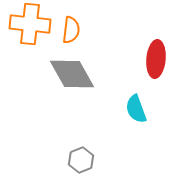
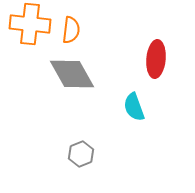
cyan semicircle: moved 2 px left, 2 px up
gray hexagon: moved 6 px up
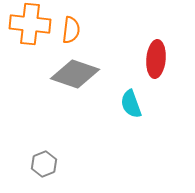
gray diamond: moved 3 px right; rotated 42 degrees counterclockwise
cyan semicircle: moved 3 px left, 3 px up
gray hexagon: moved 37 px left, 10 px down
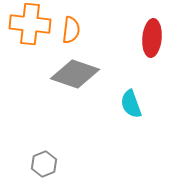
red ellipse: moved 4 px left, 21 px up
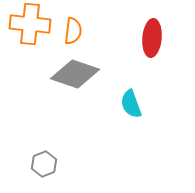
orange semicircle: moved 2 px right, 1 px down
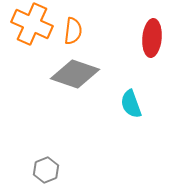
orange cross: moved 2 px right; rotated 18 degrees clockwise
gray hexagon: moved 2 px right, 6 px down
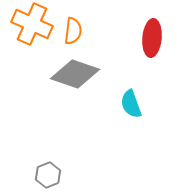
gray hexagon: moved 2 px right, 5 px down
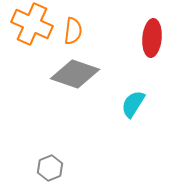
cyan semicircle: moved 2 px right; rotated 52 degrees clockwise
gray hexagon: moved 2 px right, 7 px up
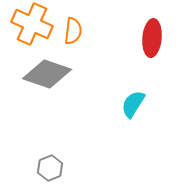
gray diamond: moved 28 px left
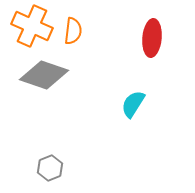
orange cross: moved 2 px down
gray diamond: moved 3 px left, 1 px down
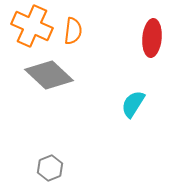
gray diamond: moved 5 px right; rotated 24 degrees clockwise
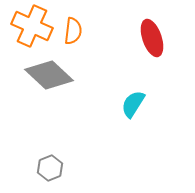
red ellipse: rotated 24 degrees counterclockwise
